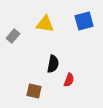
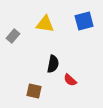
red semicircle: moved 1 px right; rotated 112 degrees clockwise
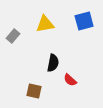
yellow triangle: rotated 18 degrees counterclockwise
black semicircle: moved 1 px up
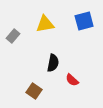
red semicircle: moved 2 px right
brown square: rotated 21 degrees clockwise
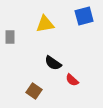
blue square: moved 5 px up
gray rectangle: moved 3 px left, 1 px down; rotated 40 degrees counterclockwise
black semicircle: rotated 114 degrees clockwise
